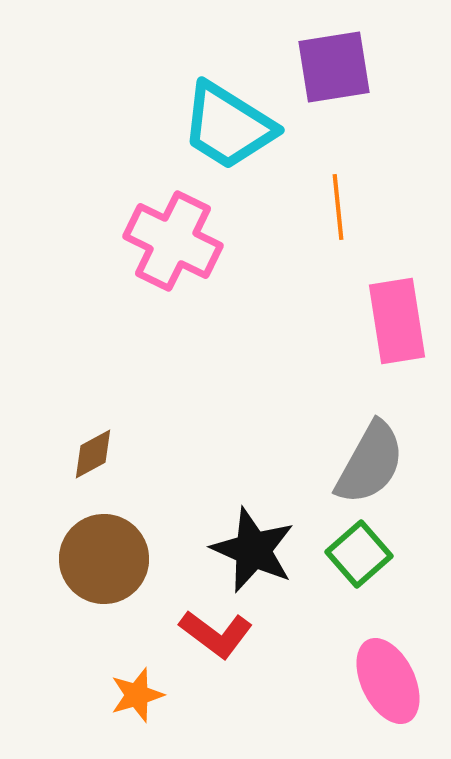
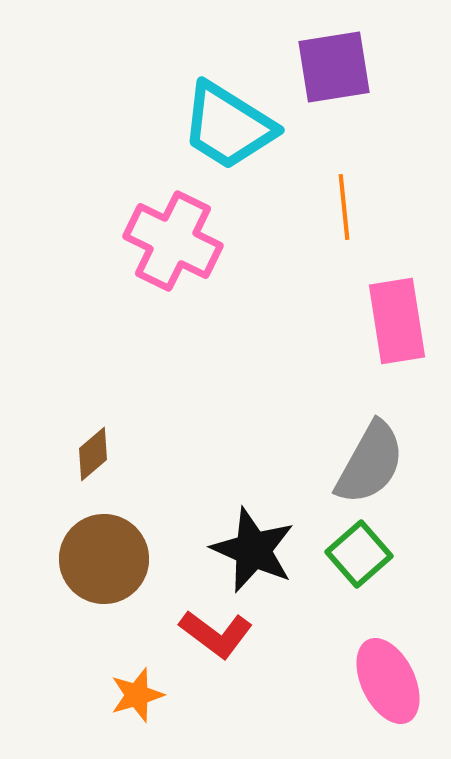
orange line: moved 6 px right
brown diamond: rotated 12 degrees counterclockwise
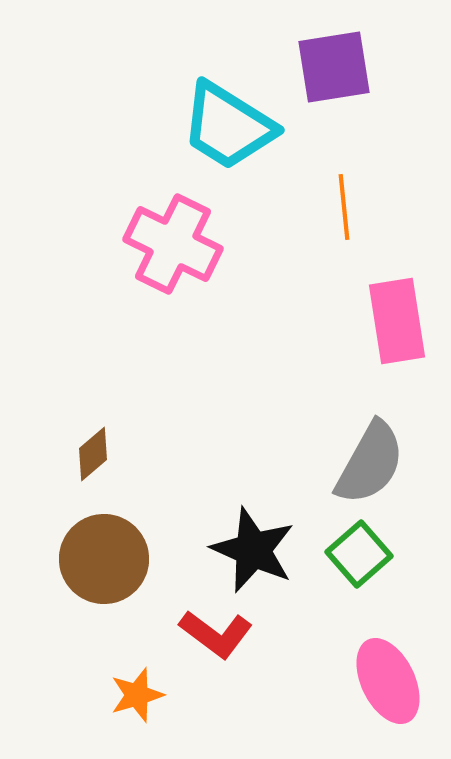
pink cross: moved 3 px down
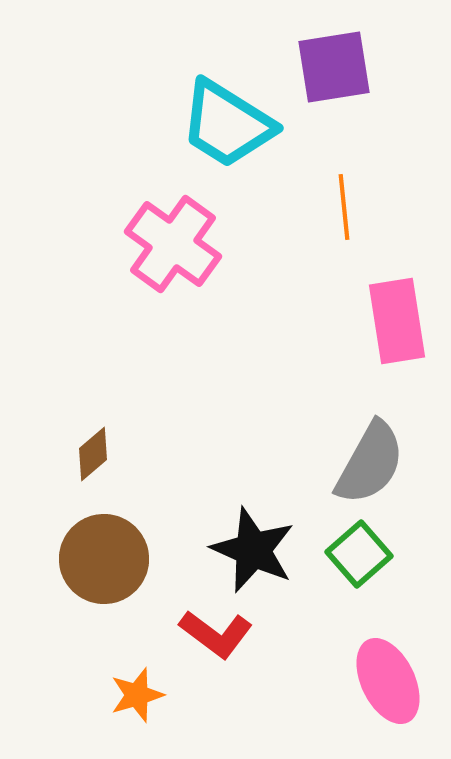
cyan trapezoid: moved 1 px left, 2 px up
pink cross: rotated 10 degrees clockwise
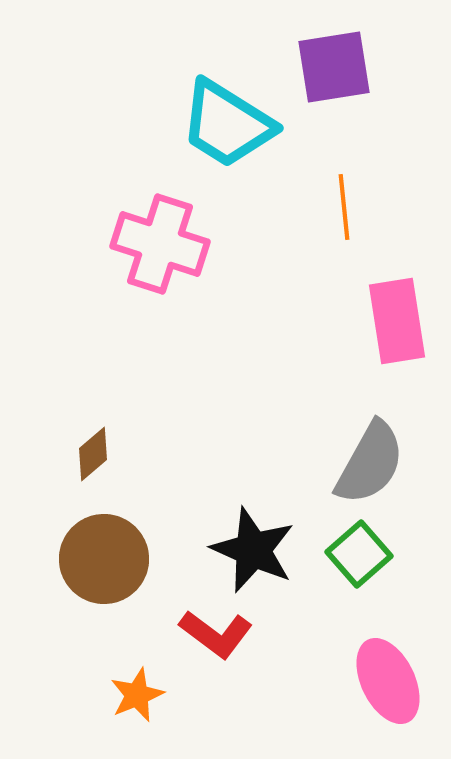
pink cross: moved 13 px left; rotated 18 degrees counterclockwise
orange star: rotated 6 degrees counterclockwise
